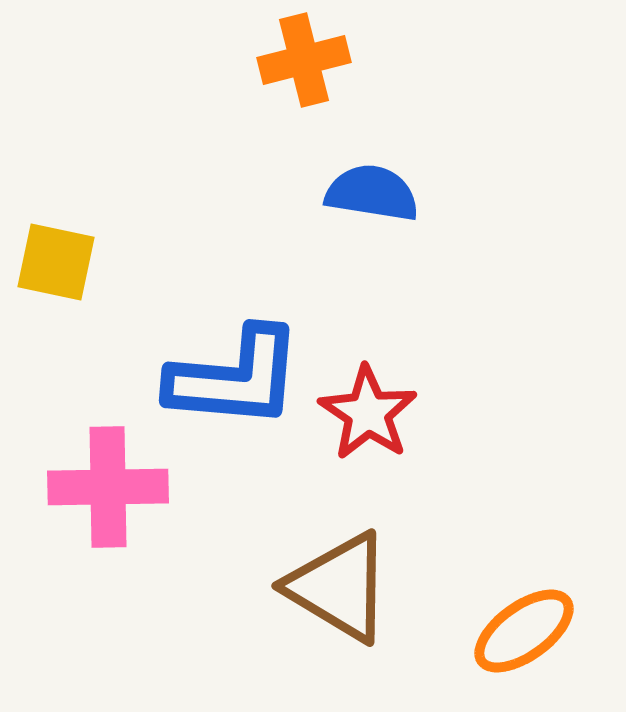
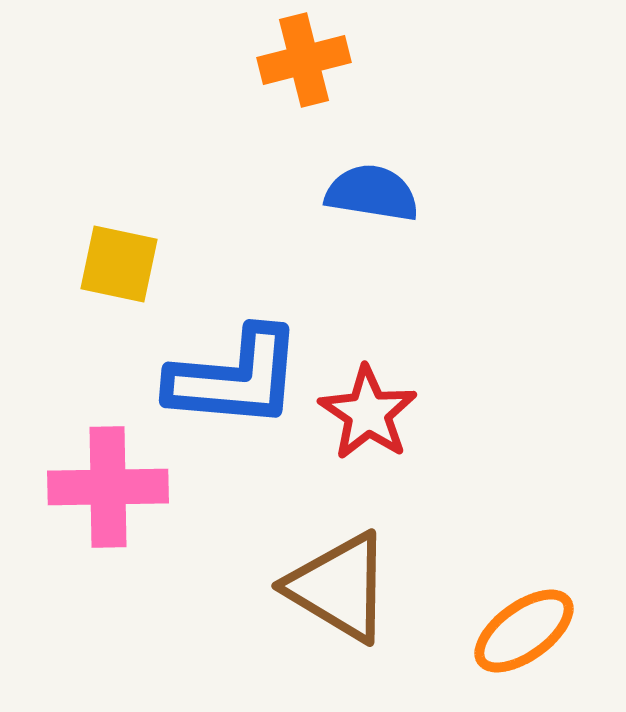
yellow square: moved 63 px right, 2 px down
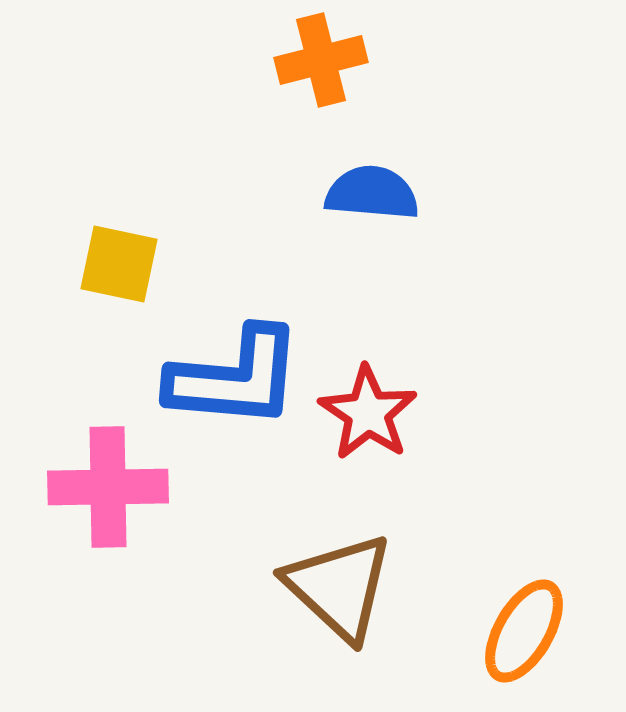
orange cross: moved 17 px right
blue semicircle: rotated 4 degrees counterclockwise
brown triangle: rotated 12 degrees clockwise
orange ellipse: rotated 24 degrees counterclockwise
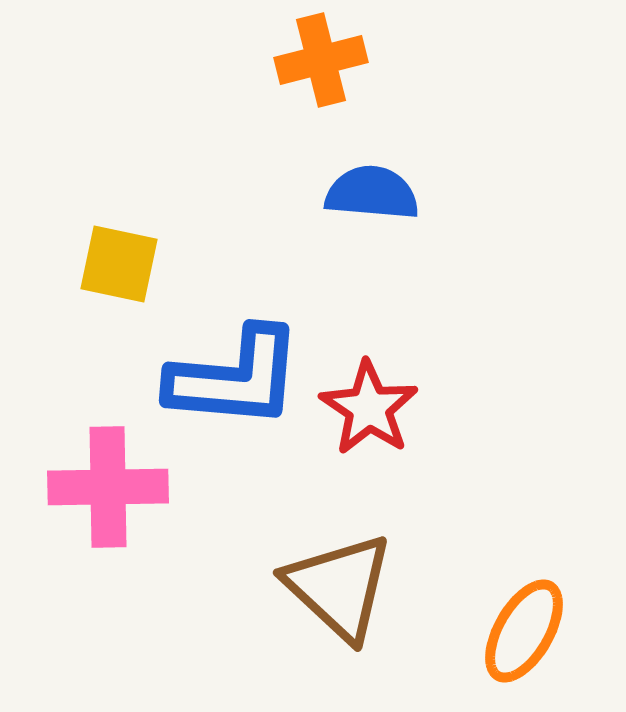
red star: moved 1 px right, 5 px up
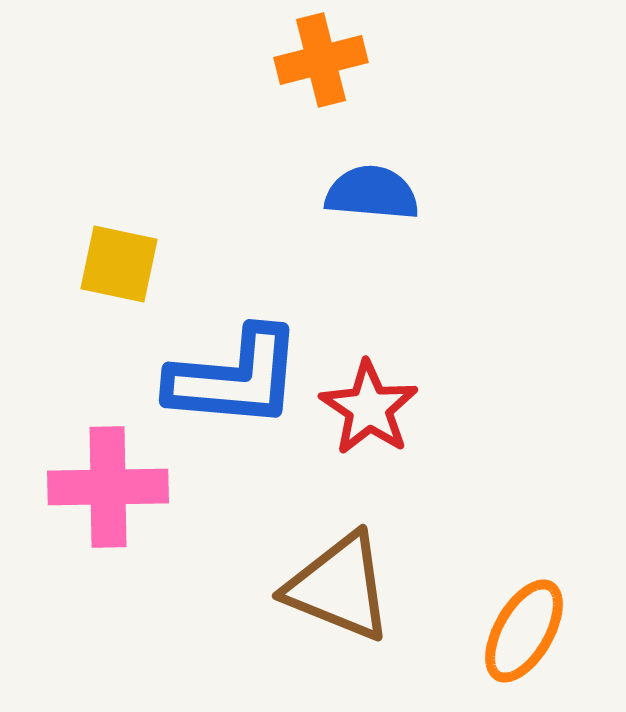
brown triangle: rotated 21 degrees counterclockwise
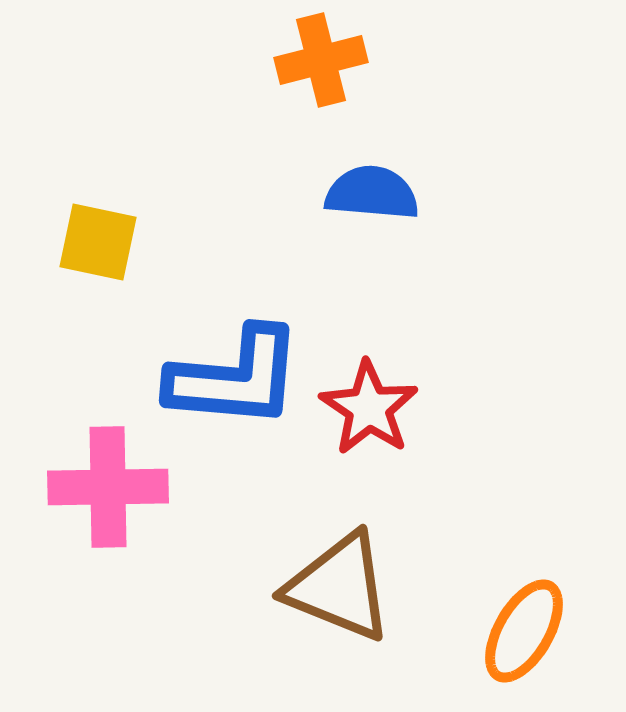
yellow square: moved 21 px left, 22 px up
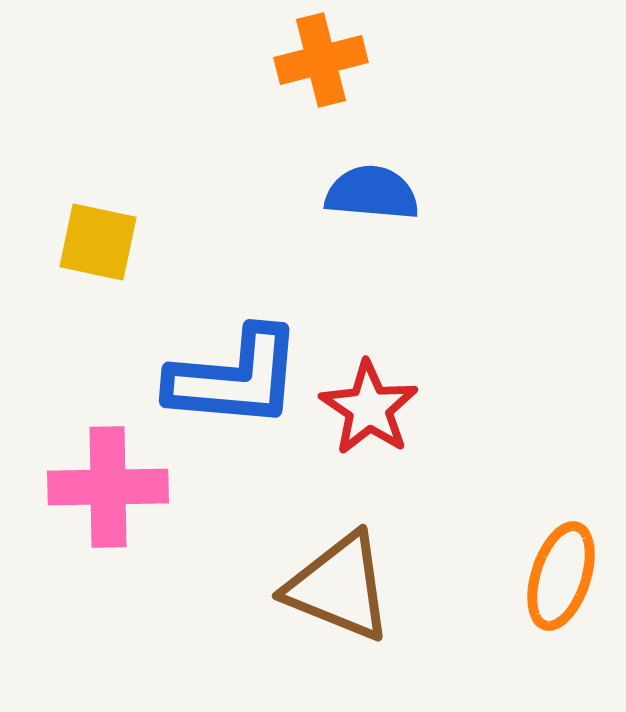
orange ellipse: moved 37 px right, 55 px up; rotated 12 degrees counterclockwise
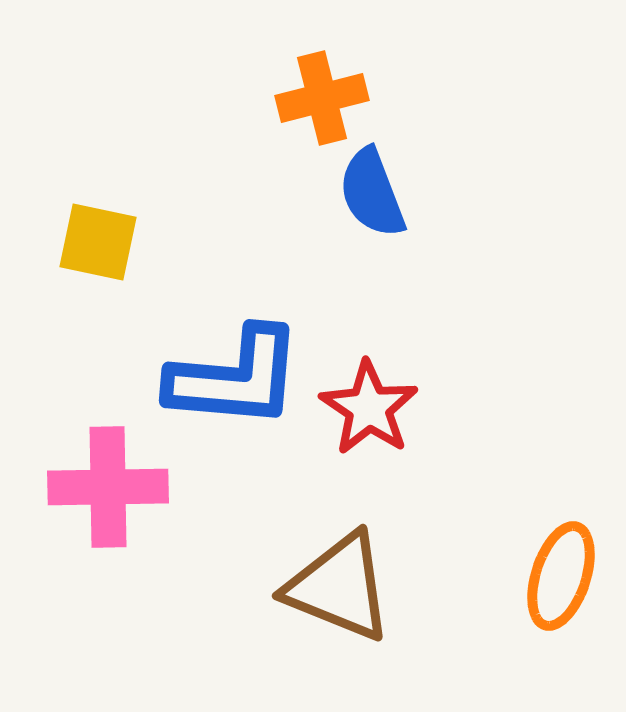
orange cross: moved 1 px right, 38 px down
blue semicircle: rotated 116 degrees counterclockwise
